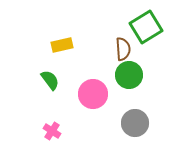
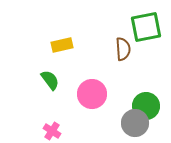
green square: rotated 20 degrees clockwise
green circle: moved 17 px right, 31 px down
pink circle: moved 1 px left
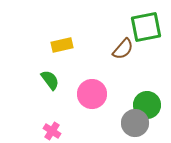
brown semicircle: rotated 45 degrees clockwise
green circle: moved 1 px right, 1 px up
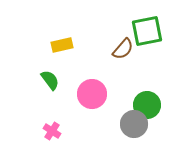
green square: moved 1 px right, 4 px down
gray circle: moved 1 px left, 1 px down
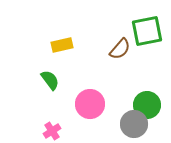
brown semicircle: moved 3 px left
pink circle: moved 2 px left, 10 px down
pink cross: rotated 24 degrees clockwise
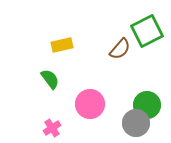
green square: rotated 16 degrees counterclockwise
green semicircle: moved 1 px up
gray circle: moved 2 px right, 1 px up
pink cross: moved 3 px up
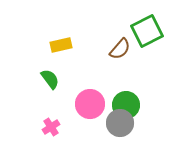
yellow rectangle: moved 1 px left
green circle: moved 21 px left
gray circle: moved 16 px left
pink cross: moved 1 px left, 1 px up
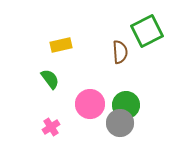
brown semicircle: moved 3 px down; rotated 45 degrees counterclockwise
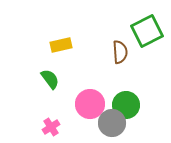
gray circle: moved 8 px left
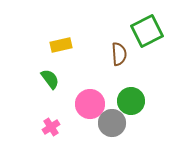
brown semicircle: moved 1 px left, 2 px down
green circle: moved 5 px right, 4 px up
